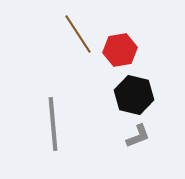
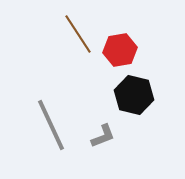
gray line: moved 2 px left, 1 px down; rotated 20 degrees counterclockwise
gray L-shape: moved 35 px left
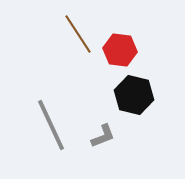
red hexagon: rotated 16 degrees clockwise
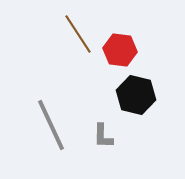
black hexagon: moved 2 px right
gray L-shape: rotated 112 degrees clockwise
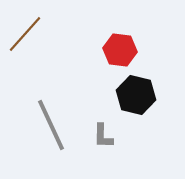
brown line: moved 53 px left; rotated 75 degrees clockwise
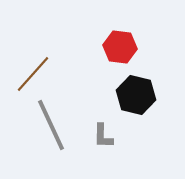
brown line: moved 8 px right, 40 px down
red hexagon: moved 3 px up
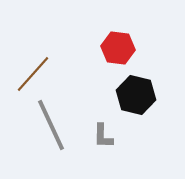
red hexagon: moved 2 px left, 1 px down
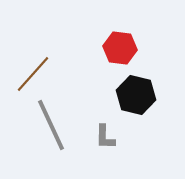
red hexagon: moved 2 px right
gray L-shape: moved 2 px right, 1 px down
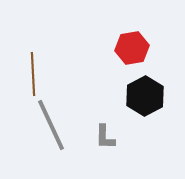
red hexagon: moved 12 px right; rotated 16 degrees counterclockwise
brown line: rotated 45 degrees counterclockwise
black hexagon: moved 9 px right, 1 px down; rotated 18 degrees clockwise
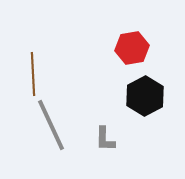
gray L-shape: moved 2 px down
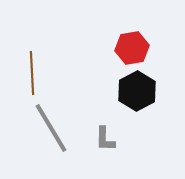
brown line: moved 1 px left, 1 px up
black hexagon: moved 8 px left, 5 px up
gray line: moved 3 px down; rotated 6 degrees counterclockwise
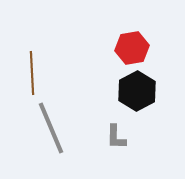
gray line: rotated 8 degrees clockwise
gray L-shape: moved 11 px right, 2 px up
